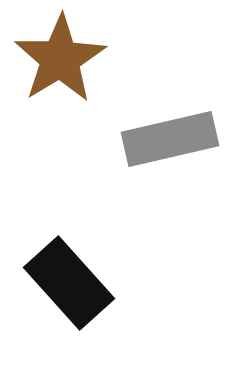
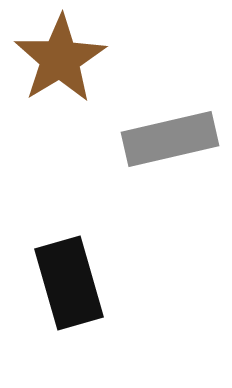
black rectangle: rotated 26 degrees clockwise
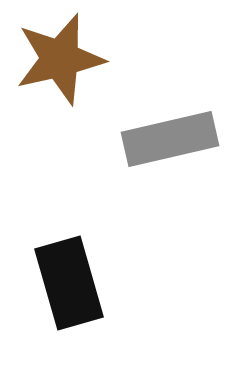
brown star: rotated 18 degrees clockwise
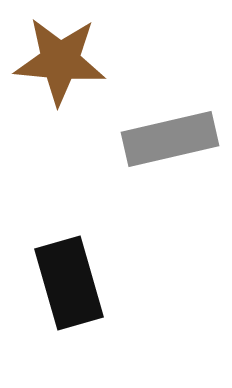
brown star: moved 2 px down; rotated 18 degrees clockwise
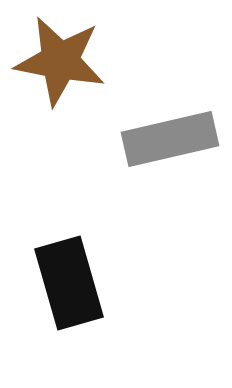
brown star: rotated 6 degrees clockwise
